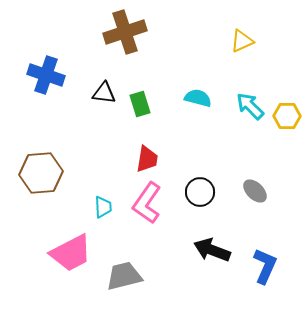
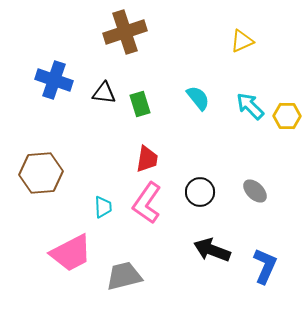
blue cross: moved 8 px right, 5 px down
cyan semicircle: rotated 36 degrees clockwise
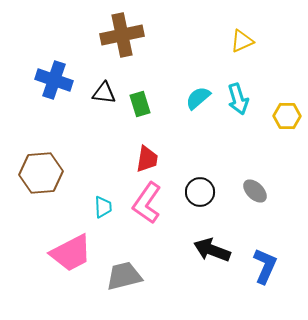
brown cross: moved 3 px left, 3 px down; rotated 6 degrees clockwise
cyan semicircle: rotated 92 degrees counterclockwise
cyan arrow: moved 12 px left, 7 px up; rotated 152 degrees counterclockwise
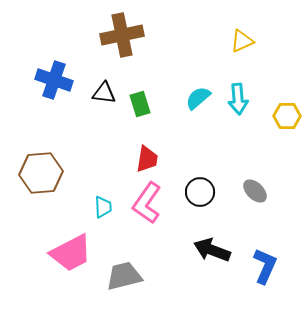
cyan arrow: rotated 12 degrees clockwise
